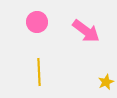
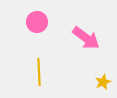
pink arrow: moved 7 px down
yellow star: moved 3 px left
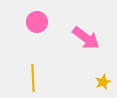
yellow line: moved 6 px left, 6 px down
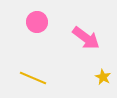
yellow line: rotated 64 degrees counterclockwise
yellow star: moved 5 px up; rotated 21 degrees counterclockwise
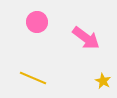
yellow star: moved 4 px down
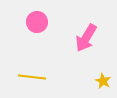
pink arrow: rotated 84 degrees clockwise
yellow line: moved 1 px left, 1 px up; rotated 16 degrees counterclockwise
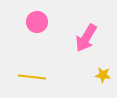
yellow star: moved 6 px up; rotated 21 degrees counterclockwise
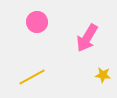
pink arrow: moved 1 px right
yellow line: rotated 36 degrees counterclockwise
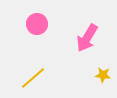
pink circle: moved 2 px down
yellow line: moved 1 px right, 1 px down; rotated 12 degrees counterclockwise
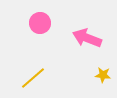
pink circle: moved 3 px right, 1 px up
pink arrow: rotated 80 degrees clockwise
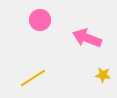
pink circle: moved 3 px up
yellow line: rotated 8 degrees clockwise
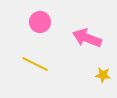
pink circle: moved 2 px down
yellow line: moved 2 px right, 14 px up; rotated 60 degrees clockwise
